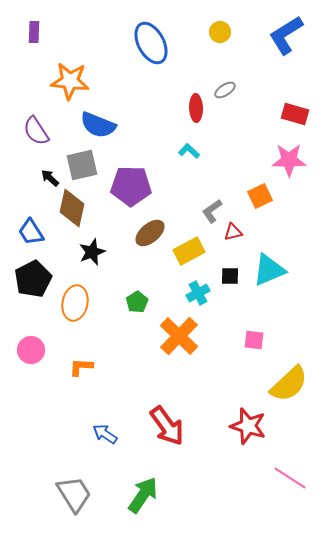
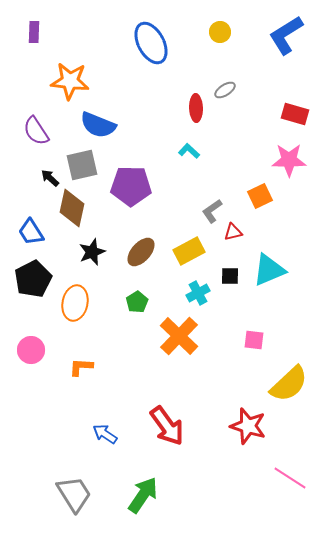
brown ellipse: moved 9 px left, 19 px down; rotated 8 degrees counterclockwise
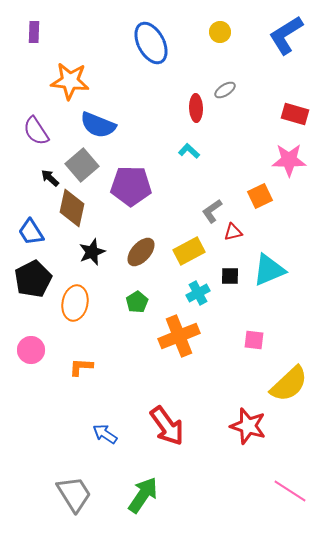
gray square: rotated 28 degrees counterclockwise
orange cross: rotated 24 degrees clockwise
pink line: moved 13 px down
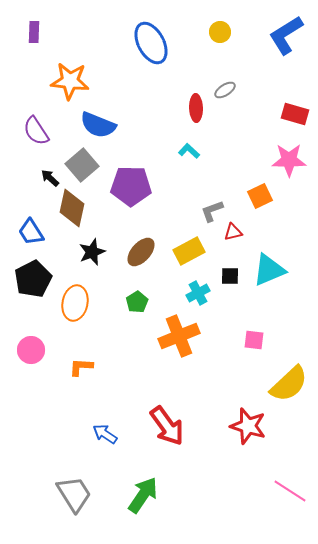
gray L-shape: rotated 15 degrees clockwise
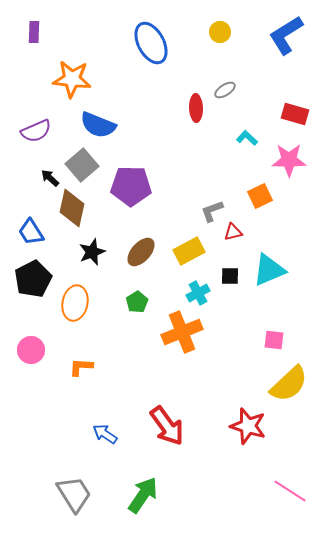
orange star: moved 2 px right, 2 px up
purple semicircle: rotated 80 degrees counterclockwise
cyan L-shape: moved 58 px right, 13 px up
orange cross: moved 3 px right, 4 px up
pink square: moved 20 px right
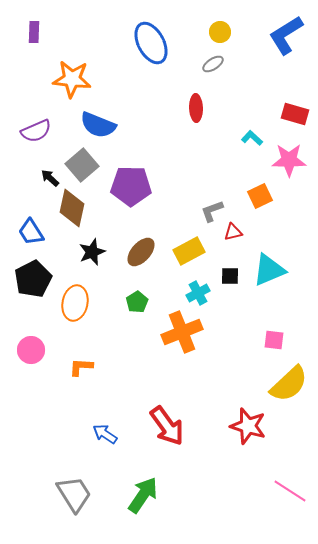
gray ellipse: moved 12 px left, 26 px up
cyan L-shape: moved 5 px right
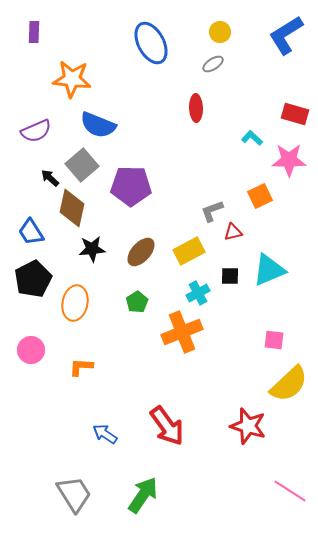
black star: moved 3 px up; rotated 16 degrees clockwise
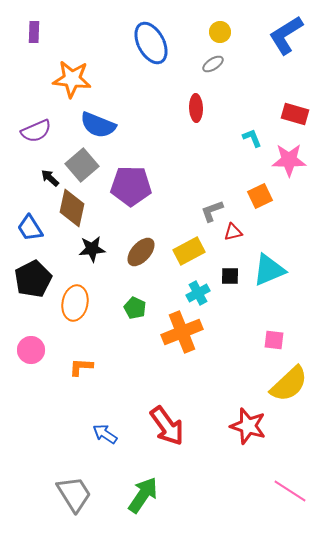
cyan L-shape: rotated 25 degrees clockwise
blue trapezoid: moved 1 px left, 4 px up
green pentagon: moved 2 px left, 6 px down; rotated 15 degrees counterclockwise
